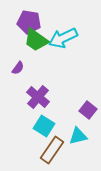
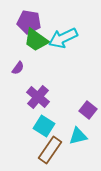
brown rectangle: moved 2 px left
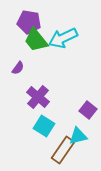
green trapezoid: rotated 16 degrees clockwise
brown rectangle: moved 13 px right
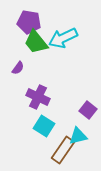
green trapezoid: moved 2 px down
purple cross: rotated 15 degrees counterclockwise
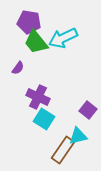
cyan square: moved 7 px up
